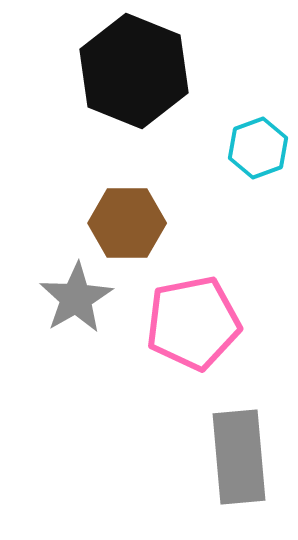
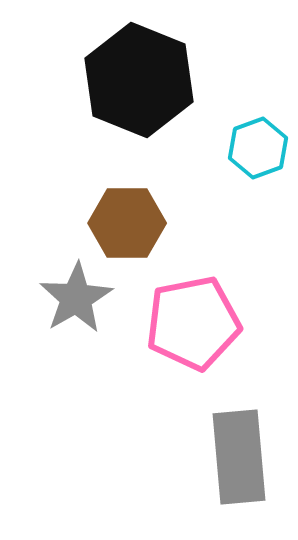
black hexagon: moved 5 px right, 9 px down
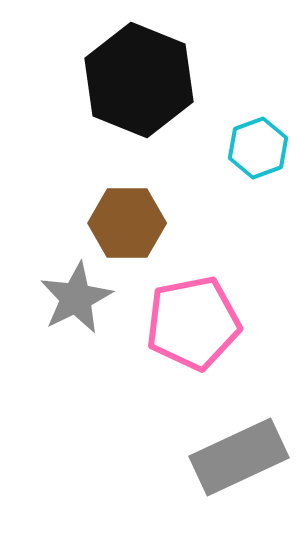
gray star: rotated 4 degrees clockwise
gray rectangle: rotated 70 degrees clockwise
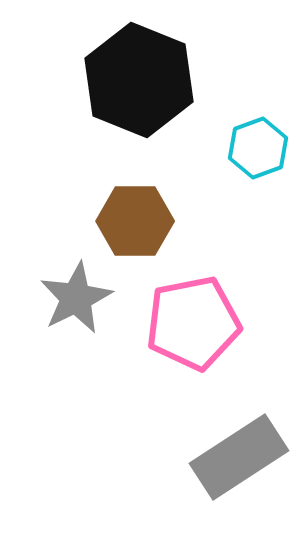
brown hexagon: moved 8 px right, 2 px up
gray rectangle: rotated 8 degrees counterclockwise
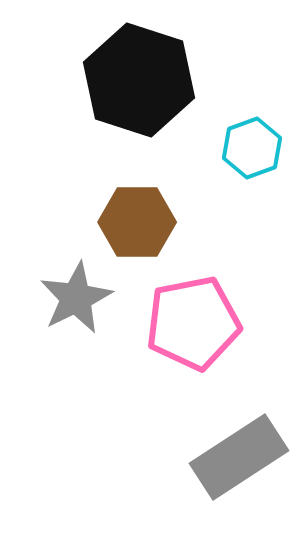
black hexagon: rotated 4 degrees counterclockwise
cyan hexagon: moved 6 px left
brown hexagon: moved 2 px right, 1 px down
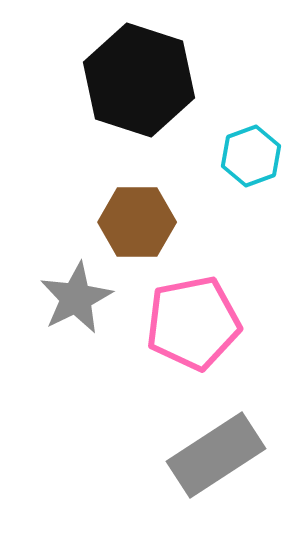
cyan hexagon: moved 1 px left, 8 px down
gray rectangle: moved 23 px left, 2 px up
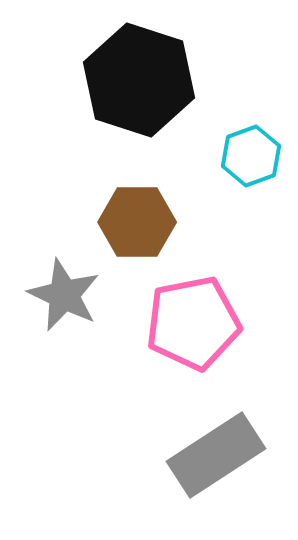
gray star: moved 12 px left, 3 px up; rotated 20 degrees counterclockwise
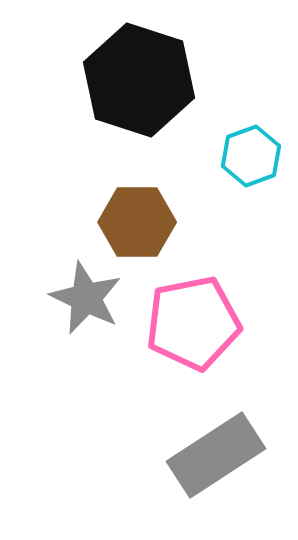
gray star: moved 22 px right, 3 px down
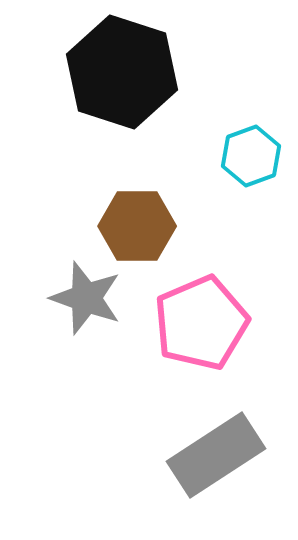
black hexagon: moved 17 px left, 8 px up
brown hexagon: moved 4 px down
gray star: rotated 6 degrees counterclockwise
pink pentagon: moved 8 px right; rotated 12 degrees counterclockwise
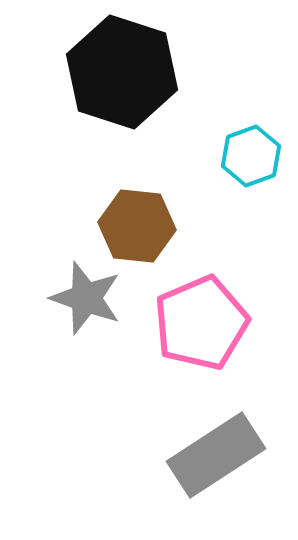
brown hexagon: rotated 6 degrees clockwise
